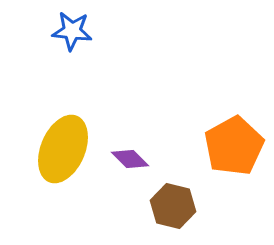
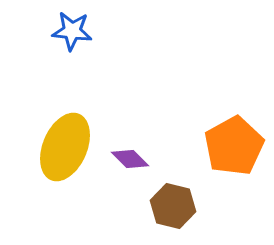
yellow ellipse: moved 2 px right, 2 px up
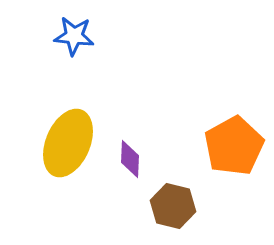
blue star: moved 2 px right, 5 px down
yellow ellipse: moved 3 px right, 4 px up
purple diamond: rotated 48 degrees clockwise
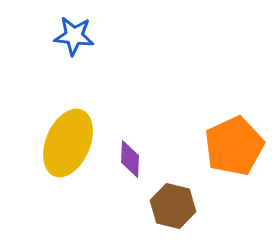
orange pentagon: rotated 4 degrees clockwise
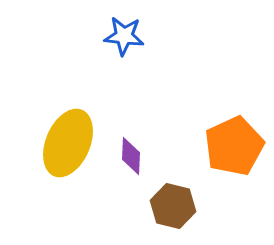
blue star: moved 50 px right
purple diamond: moved 1 px right, 3 px up
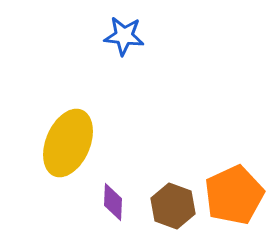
orange pentagon: moved 49 px down
purple diamond: moved 18 px left, 46 px down
brown hexagon: rotated 6 degrees clockwise
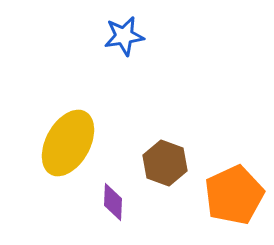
blue star: rotated 15 degrees counterclockwise
yellow ellipse: rotated 6 degrees clockwise
brown hexagon: moved 8 px left, 43 px up
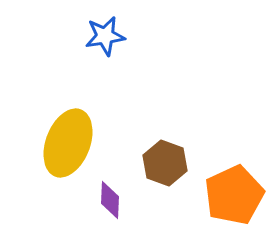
blue star: moved 19 px left
yellow ellipse: rotated 8 degrees counterclockwise
purple diamond: moved 3 px left, 2 px up
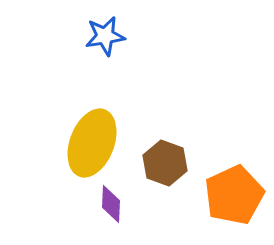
yellow ellipse: moved 24 px right
purple diamond: moved 1 px right, 4 px down
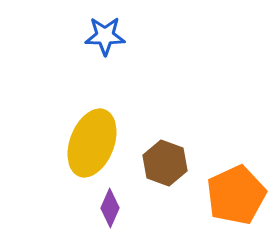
blue star: rotated 9 degrees clockwise
orange pentagon: moved 2 px right
purple diamond: moved 1 px left, 4 px down; rotated 21 degrees clockwise
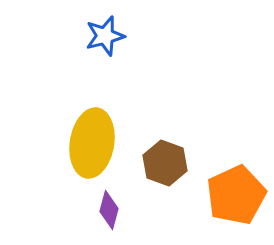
blue star: rotated 15 degrees counterclockwise
yellow ellipse: rotated 12 degrees counterclockwise
purple diamond: moved 1 px left, 2 px down; rotated 9 degrees counterclockwise
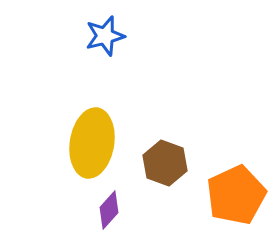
purple diamond: rotated 27 degrees clockwise
